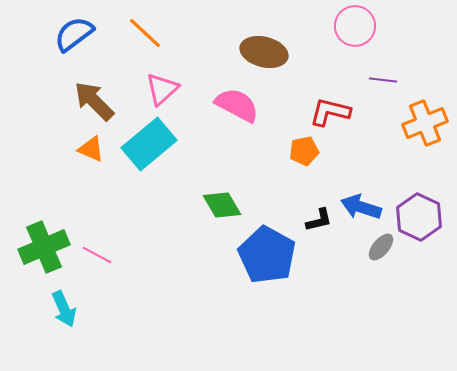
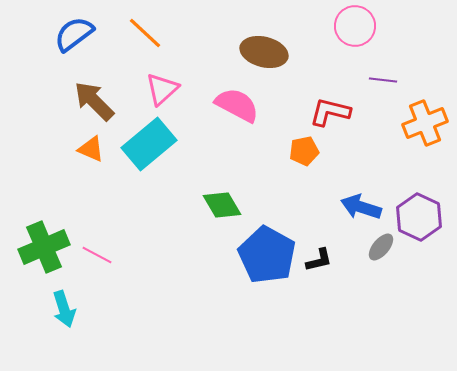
black L-shape: moved 40 px down
cyan arrow: rotated 6 degrees clockwise
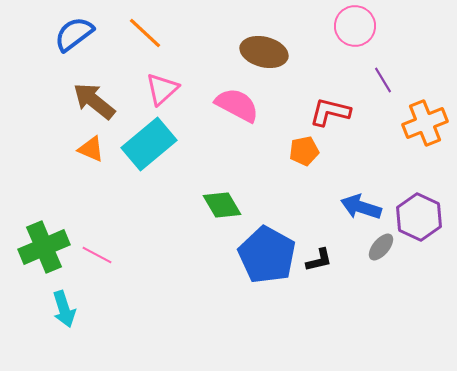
purple line: rotated 52 degrees clockwise
brown arrow: rotated 6 degrees counterclockwise
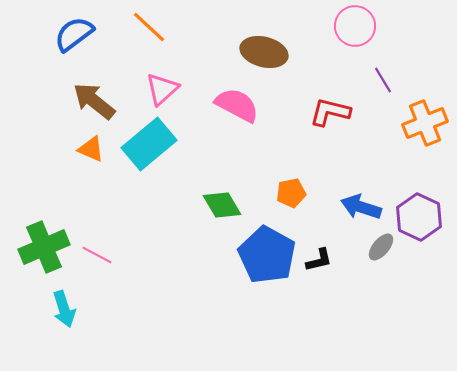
orange line: moved 4 px right, 6 px up
orange pentagon: moved 13 px left, 42 px down
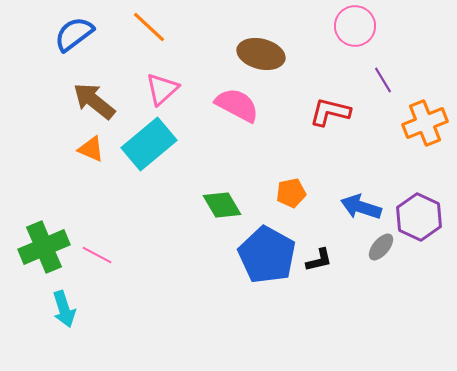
brown ellipse: moved 3 px left, 2 px down
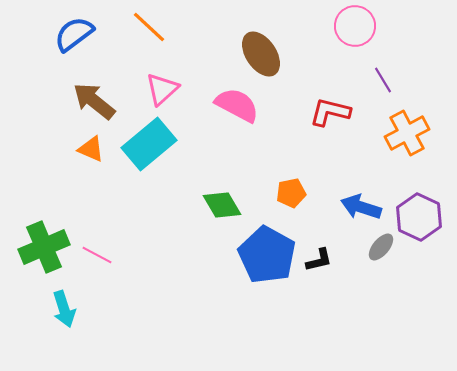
brown ellipse: rotated 42 degrees clockwise
orange cross: moved 18 px left, 10 px down; rotated 6 degrees counterclockwise
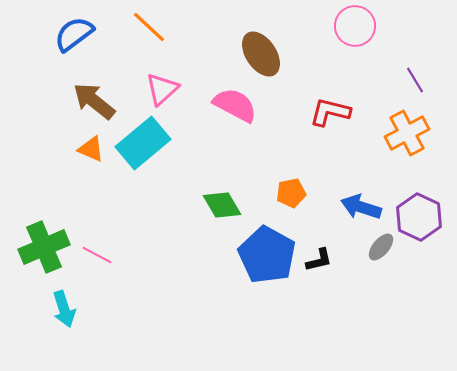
purple line: moved 32 px right
pink semicircle: moved 2 px left
cyan rectangle: moved 6 px left, 1 px up
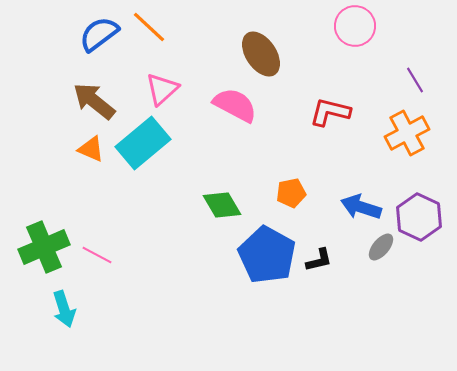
blue semicircle: moved 25 px right
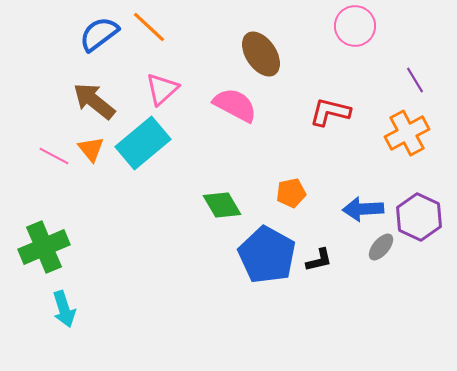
orange triangle: rotated 28 degrees clockwise
blue arrow: moved 2 px right, 2 px down; rotated 21 degrees counterclockwise
pink line: moved 43 px left, 99 px up
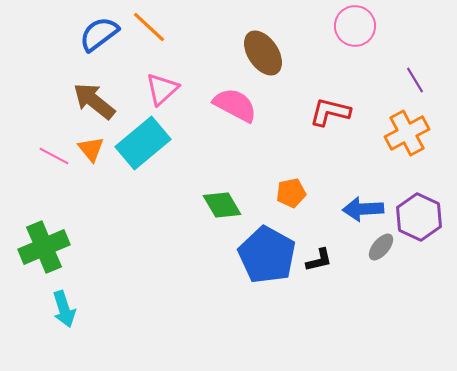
brown ellipse: moved 2 px right, 1 px up
